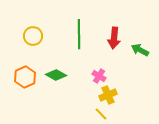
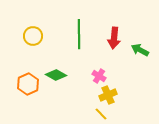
orange hexagon: moved 3 px right, 7 px down
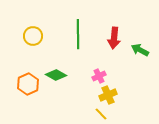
green line: moved 1 px left
pink cross: rotated 32 degrees clockwise
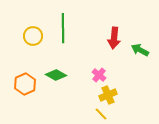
green line: moved 15 px left, 6 px up
pink cross: moved 1 px up; rotated 24 degrees counterclockwise
orange hexagon: moved 3 px left
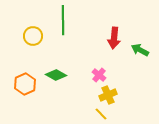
green line: moved 8 px up
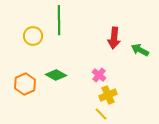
green line: moved 4 px left
